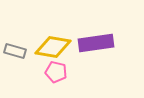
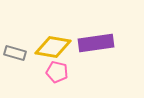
gray rectangle: moved 2 px down
pink pentagon: moved 1 px right
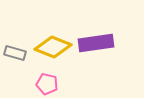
yellow diamond: rotated 12 degrees clockwise
pink pentagon: moved 10 px left, 12 px down
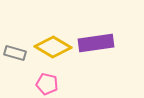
yellow diamond: rotated 9 degrees clockwise
